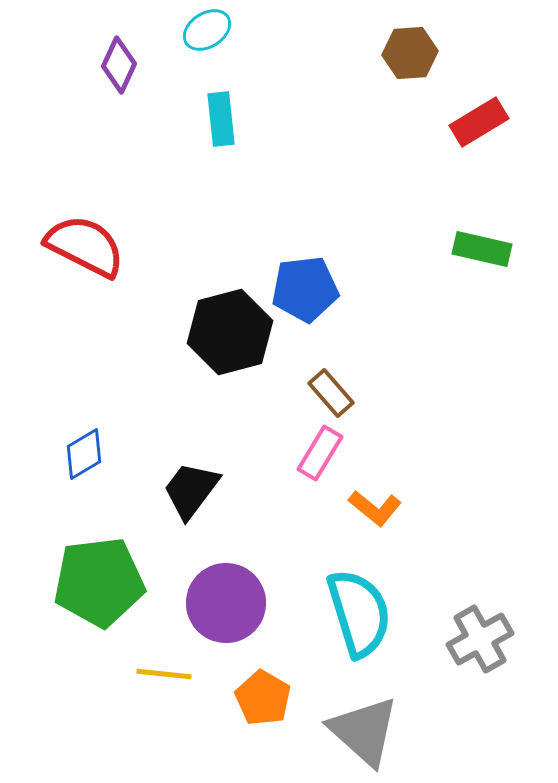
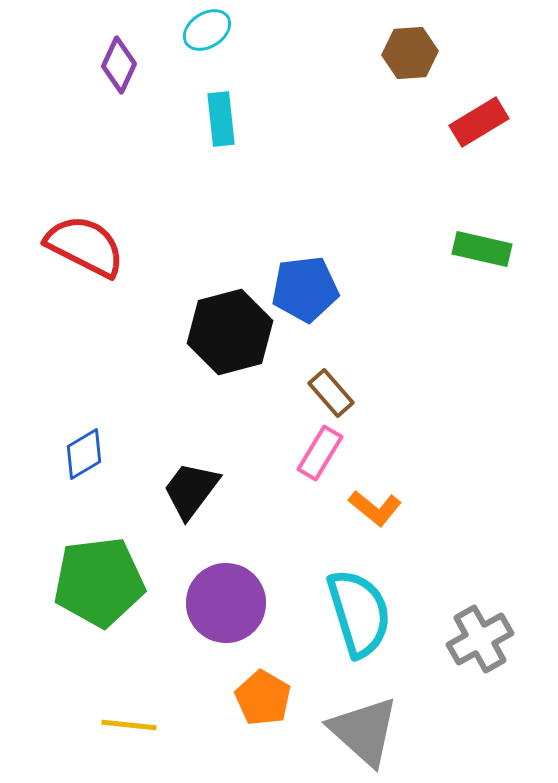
yellow line: moved 35 px left, 51 px down
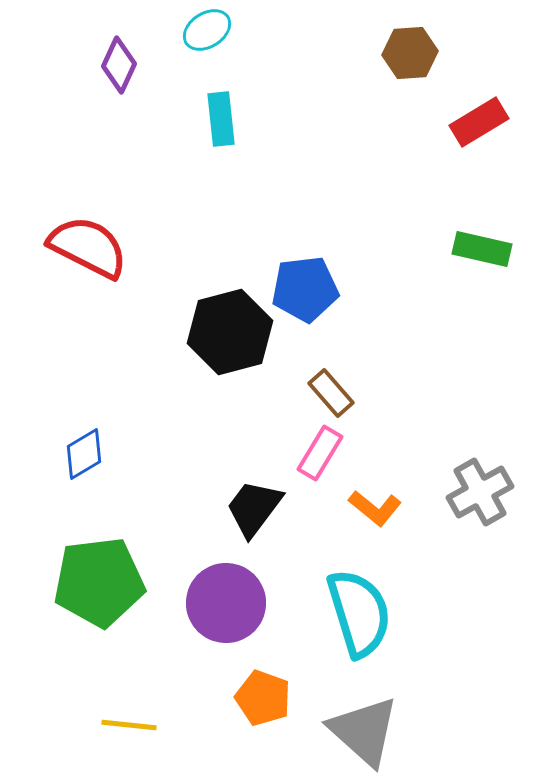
red semicircle: moved 3 px right, 1 px down
black trapezoid: moved 63 px right, 18 px down
gray cross: moved 147 px up
orange pentagon: rotated 10 degrees counterclockwise
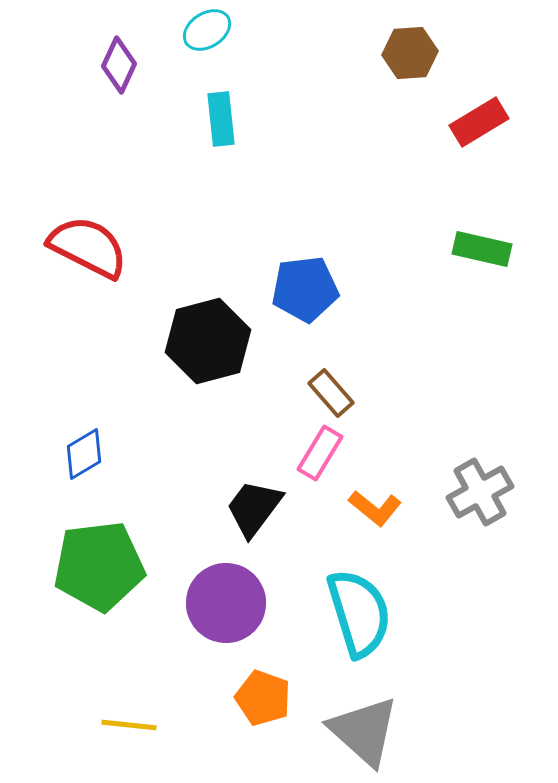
black hexagon: moved 22 px left, 9 px down
green pentagon: moved 16 px up
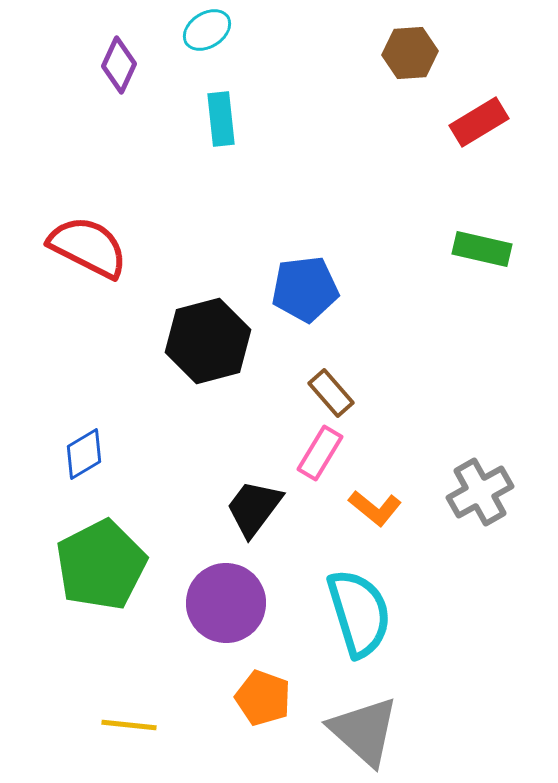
green pentagon: moved 2 px right, 1 px up; rotated 20 degrees counterclockwise
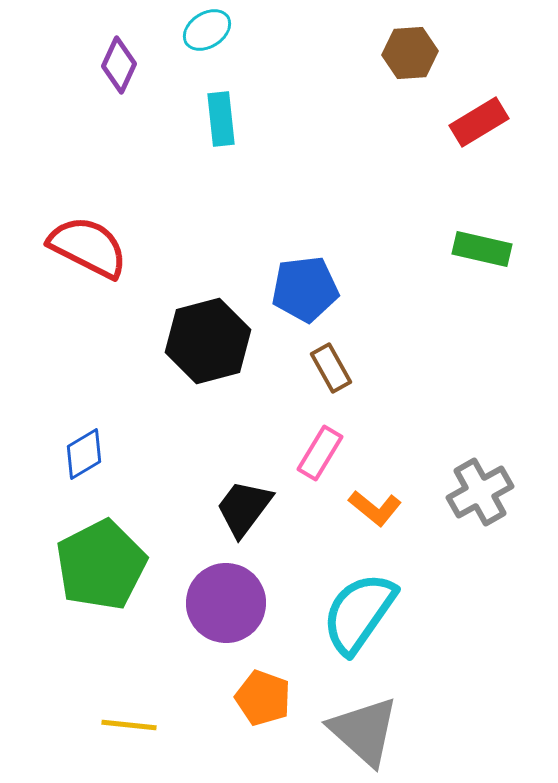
brown rectangle: moved 25 px up; rotated 12 degrees clockwise
black trapezoid: moved 10 px left
cyan semicircle: rotated 128 degrees counterclockwise
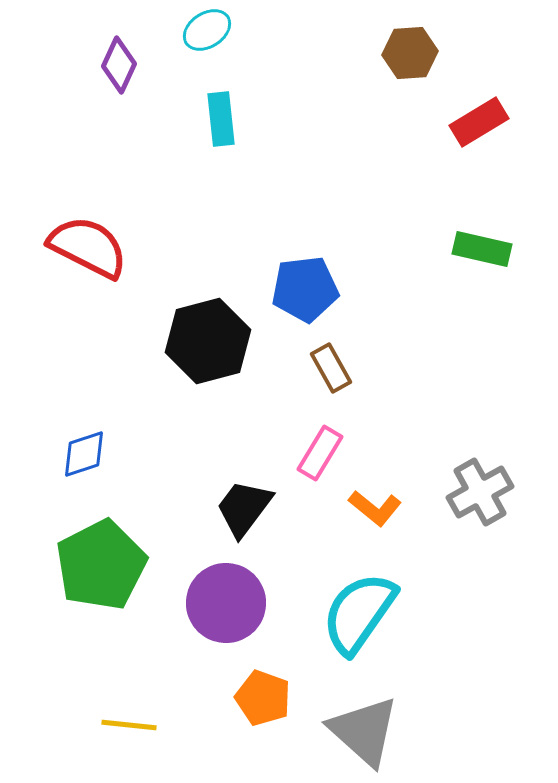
blue diamond: rotated 12 degrees clockwise
